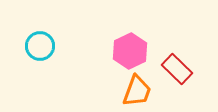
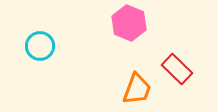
pink hexagon: moved 1 px left, 28 px up; rotated 12 degrees counterclockwise
orange trapezoid: moved 2 px up
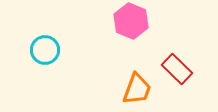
pink hexagon: moved 2 px right, 2 px up
cyan circle: moved 5 px right, 4 px down
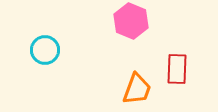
red rectangle: rotated 48 degrees clockwise
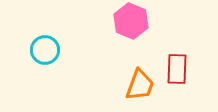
orange trapezoid: moved 3 px right, 4 px up
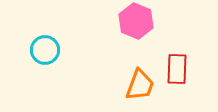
pink hexagon: moved 5 px right
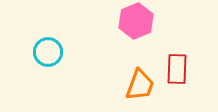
pink hexagon: rotated 16 degrees clockwise
cyan circle: moved 3 px right, 2 px down
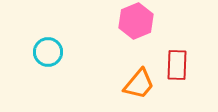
red rectangle: moved 4 px up
orange trapezoid: moved 1 px left, 1 px up; rotated 20 degrees clockwise
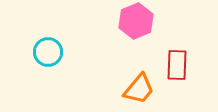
orange trapezoid: moved 5 px down
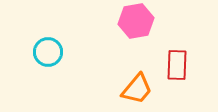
pink hexagon: rotated 12 degrees clockwise
orange trapezoid: moved 2 px left
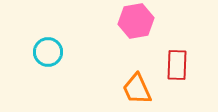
orange trapezoid: rotated 116 degrees clockwise
